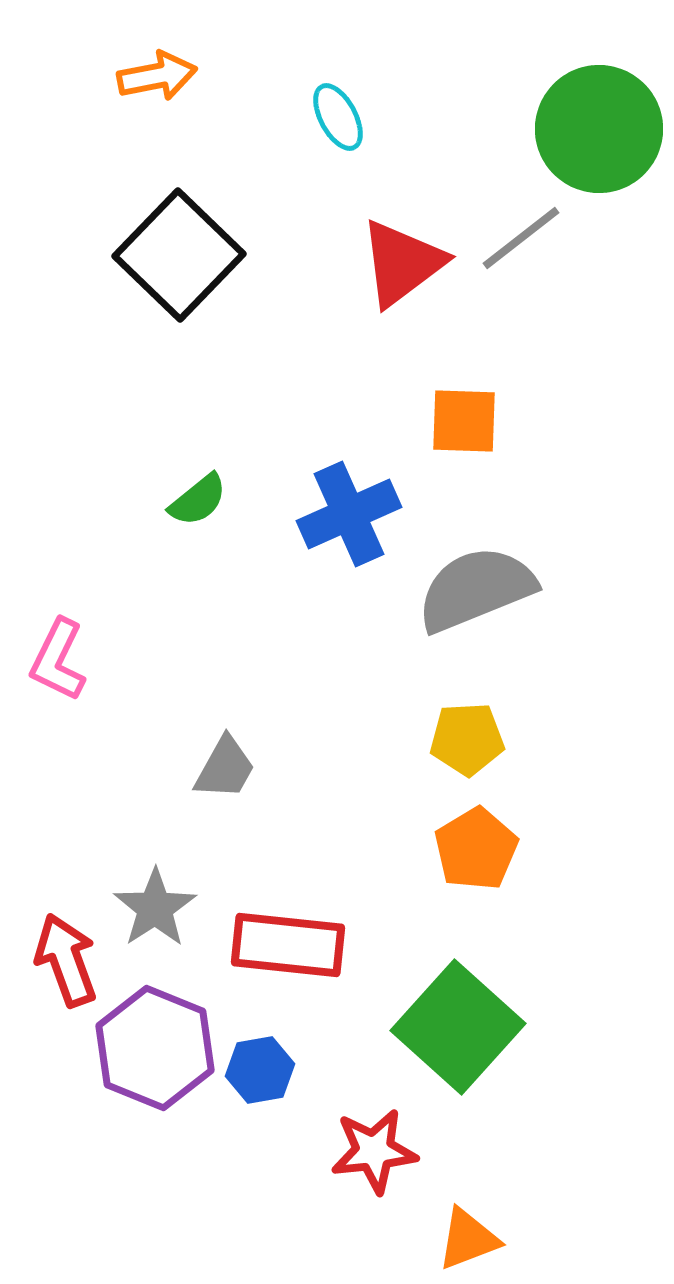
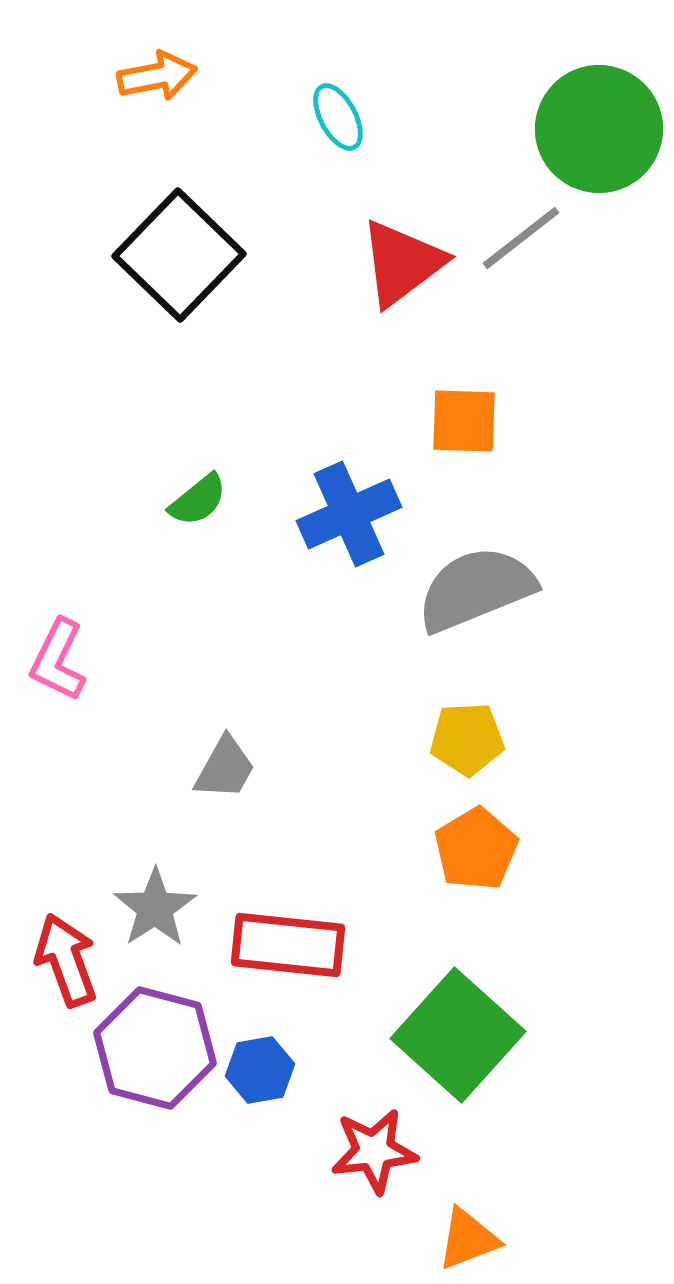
green square: moved 8 px down
purple hexagon: rotated 7 degrees counterclockwise
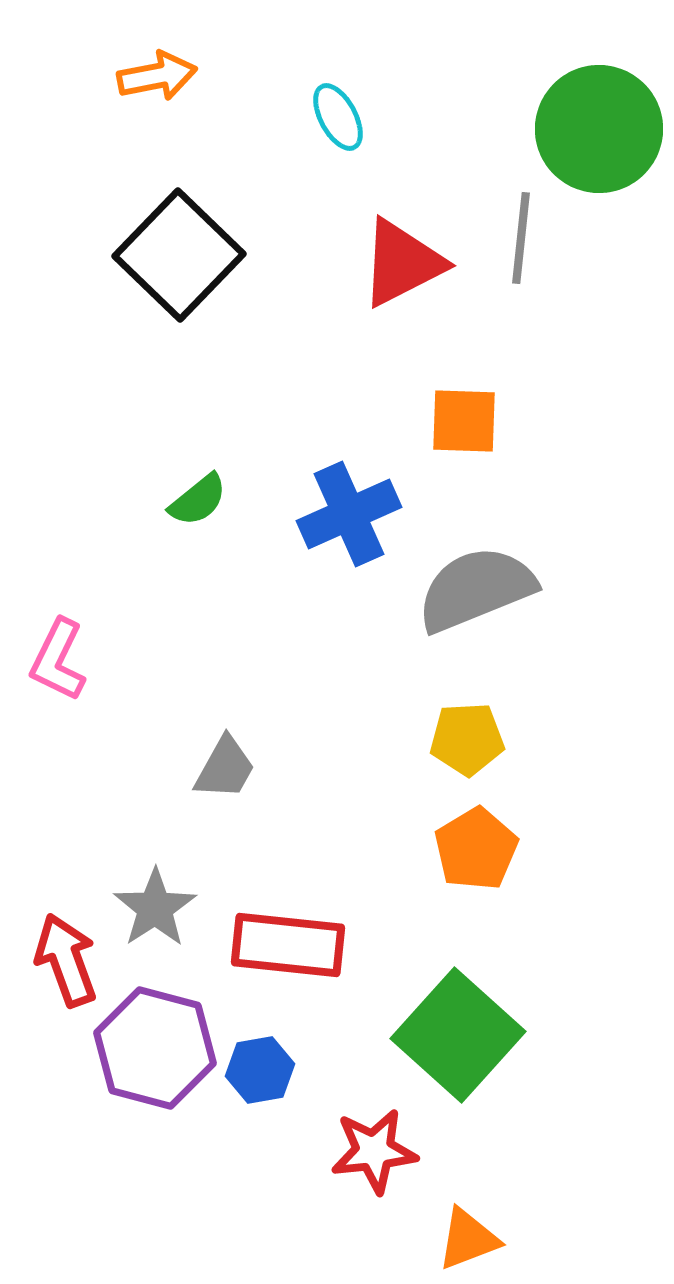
gray line: rotated 46 degrees counterclockwise
red triangle: rotated 10 degrees clockwise
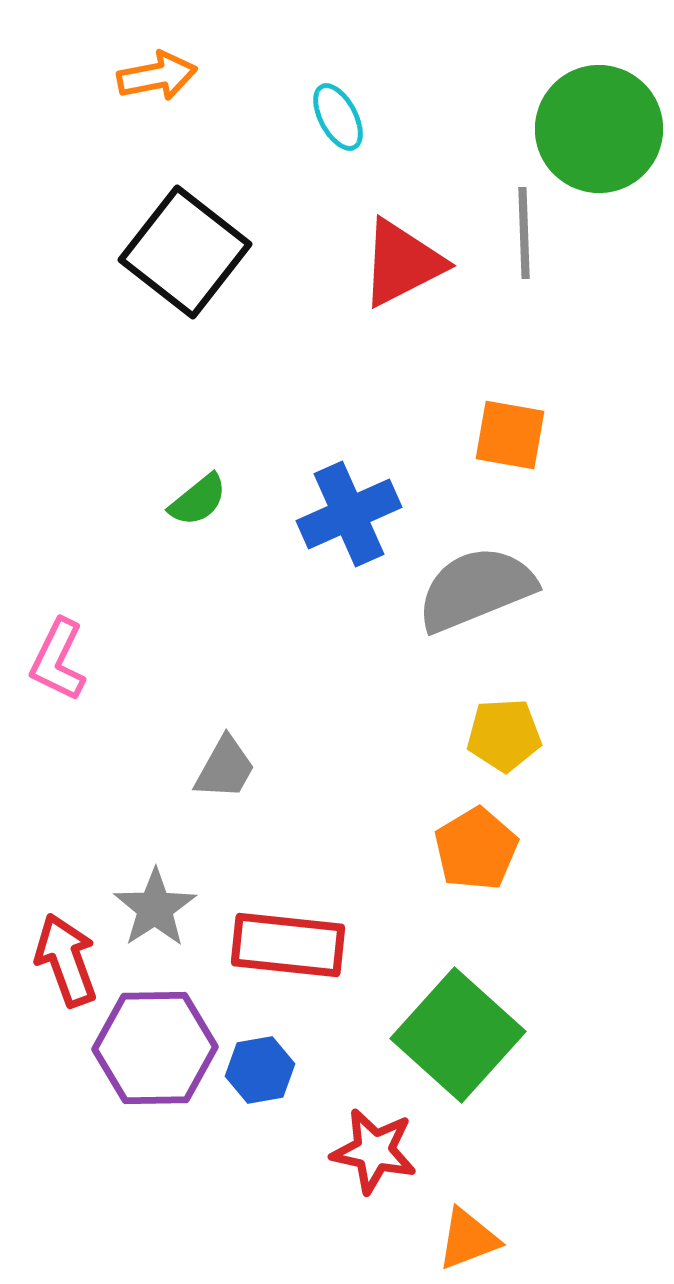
gray line: moved 3 px right, 5 px up; rotated 8 degrees counterclockwise
black square: moved 6 px right, 3 px up; rotated 6 degrees counterclockwise
orange square: moved 46 px right, 14 px down; rotated 8 degrees clockwise
yellow pentagon: moved 37 px right, 4 px up
purple hexagon: rotated 16 degrees counterclockwise
red star: rotated 18 degrees clockwise
